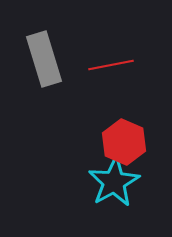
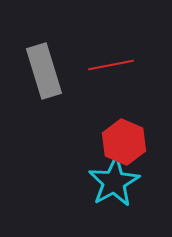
gray rectangle: moved 12 px down
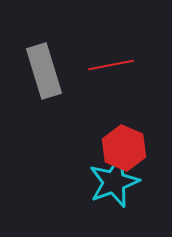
red hexagon: moved 6 px down
cyan star: rotated 9 degrees clockwise
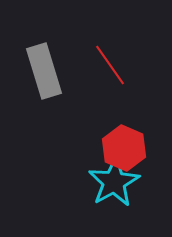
red line: moved 1 px left; rotated 66 degrees clockwise
cyan star: rotated 9 degrees counterclockwise
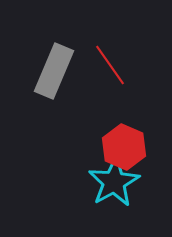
gray rectangle: moved 10 px right; rotated 40 degrees clockwise
red hexagon: moved 1 px up
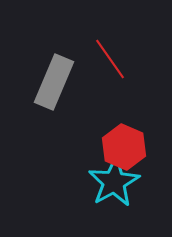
red line: moved 6 px up
gray rectangle: moved 11 px down
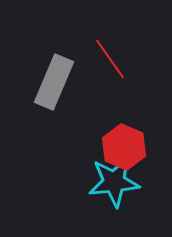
cyan star: rotated 24 degrees clockwise
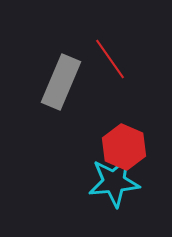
gray rectangle: moved 7 px right
